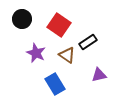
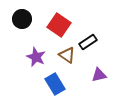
purple star: moved 4 px down
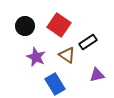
black circle: moved 3 px right, 7 px down
purple triangle: moved 2 px left
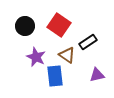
blue rectangle: moved 8 px up; rotated 25 degrees clockwise
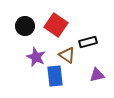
red square: moved 3 px left
black rectangle: rotated 18 degrees clockwise
